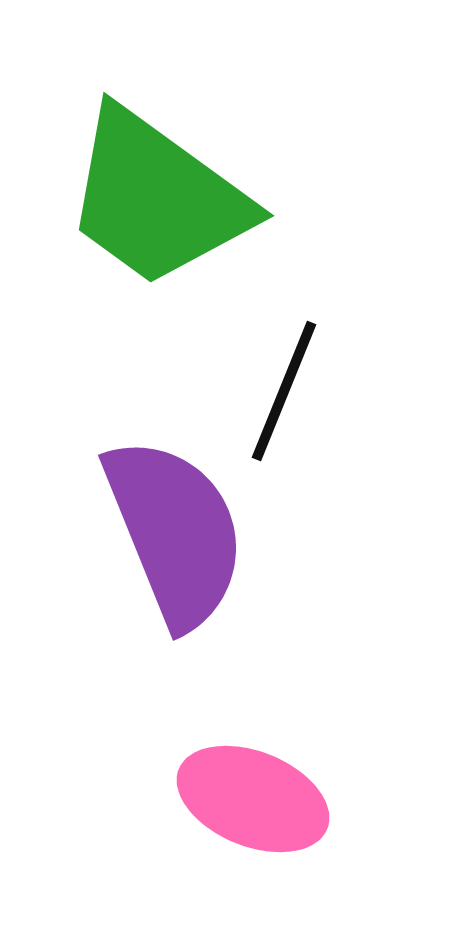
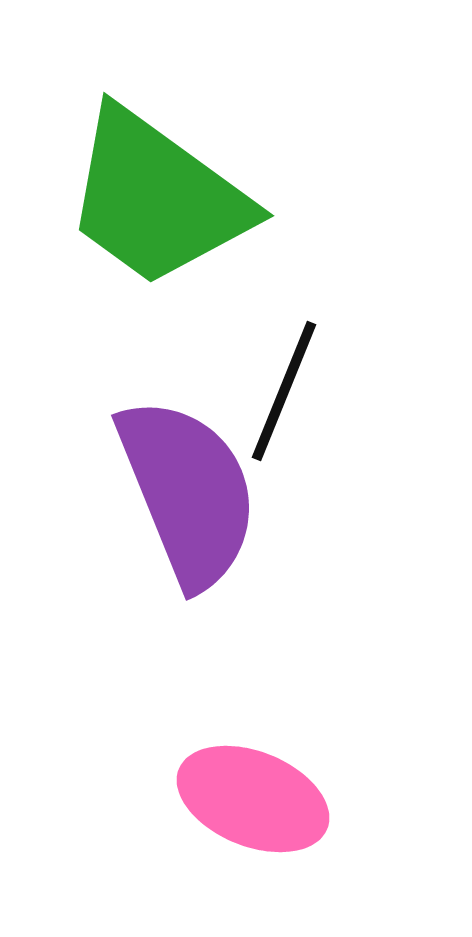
purple semicircle: moved 13 px right, 40 px up
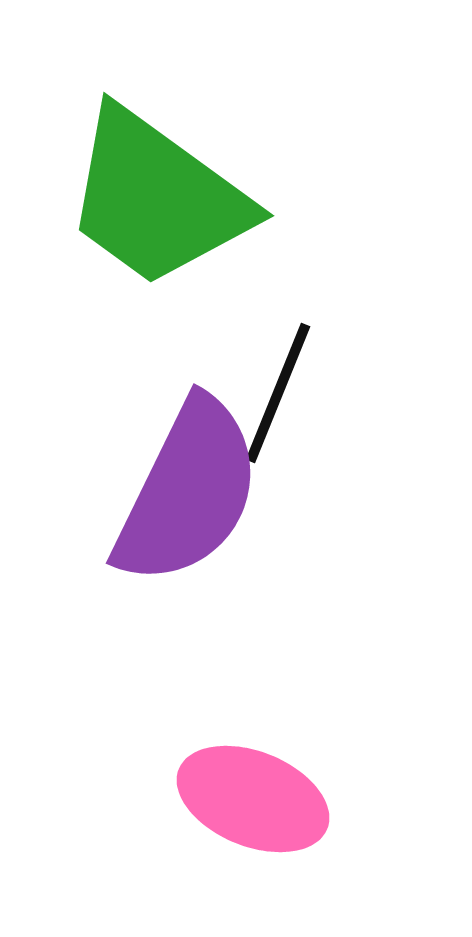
black line: moved 6 px left, 2 px down
purple semicircle: rotated 48 degrees clockwise
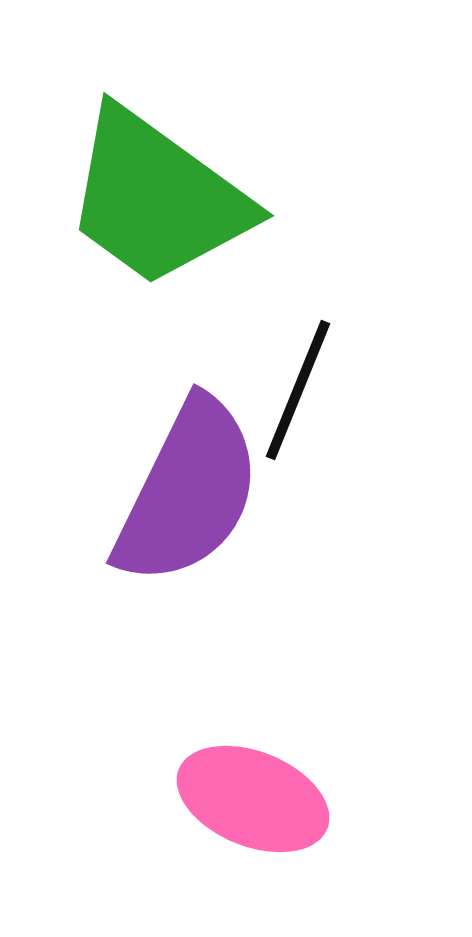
black line: moved 20 px right, 3 px up
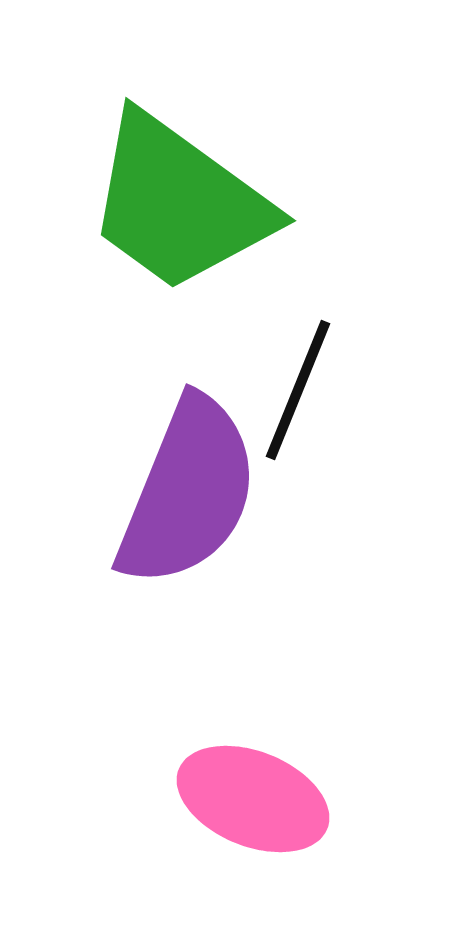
green trapezoid: moved 22 px right, 5 px down
purple semicircle: rotated 4 degrees counterclockwise
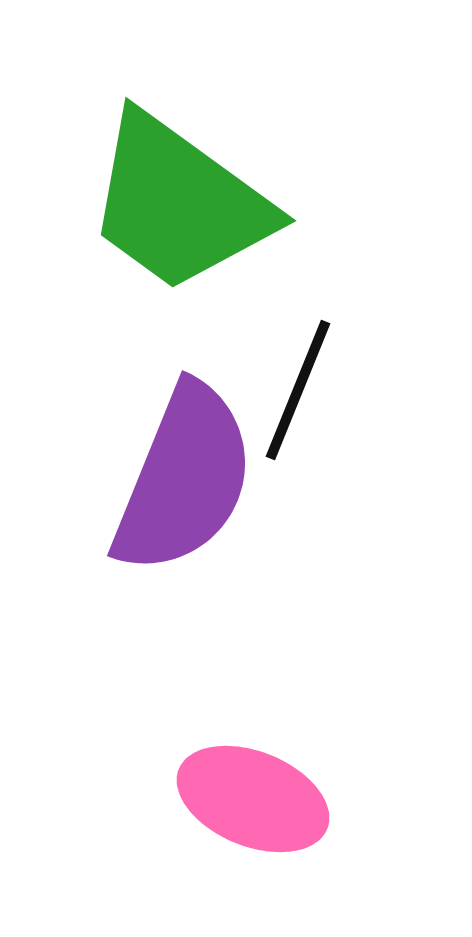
purple semicircle: moved 4 px left, 13 px up
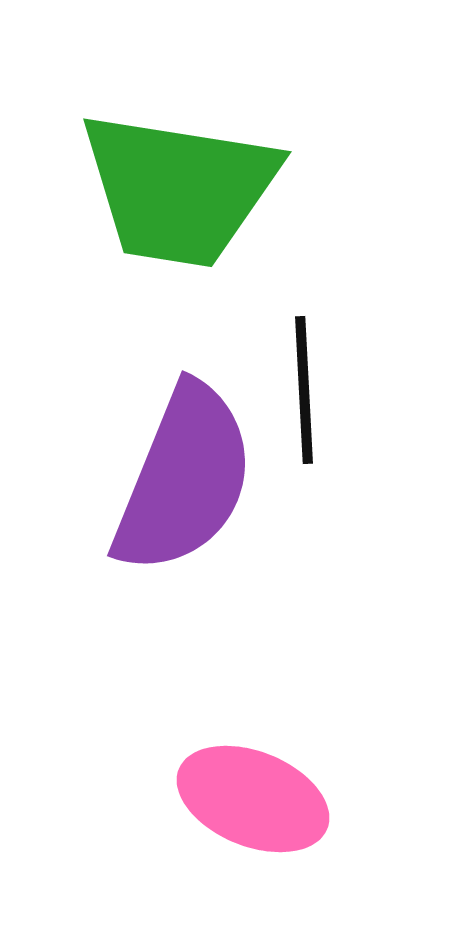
green trapezoid: moved 14 px up; rotated 27 degrees counterclockwise
black line: moved 6 px right; rotated 25 degrees counterclockwise
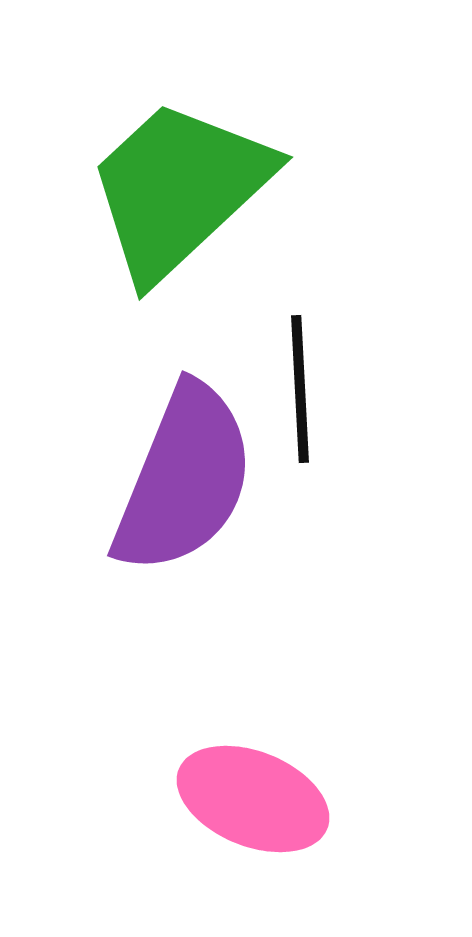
green trapezoid: rotated 128 degrees clockwise
black line: moved 4 px left, 1 px up
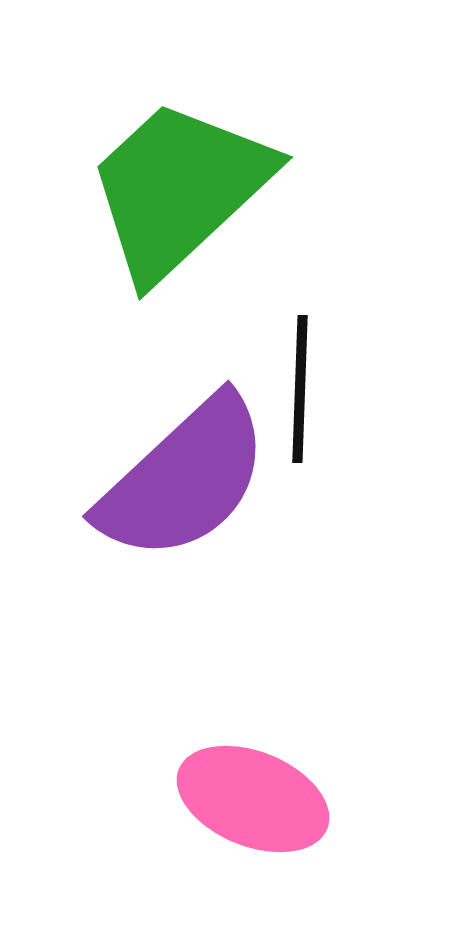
black line: rotated 5 degrees clockwise
purple semicircle: rotated 25 degrees clockwise
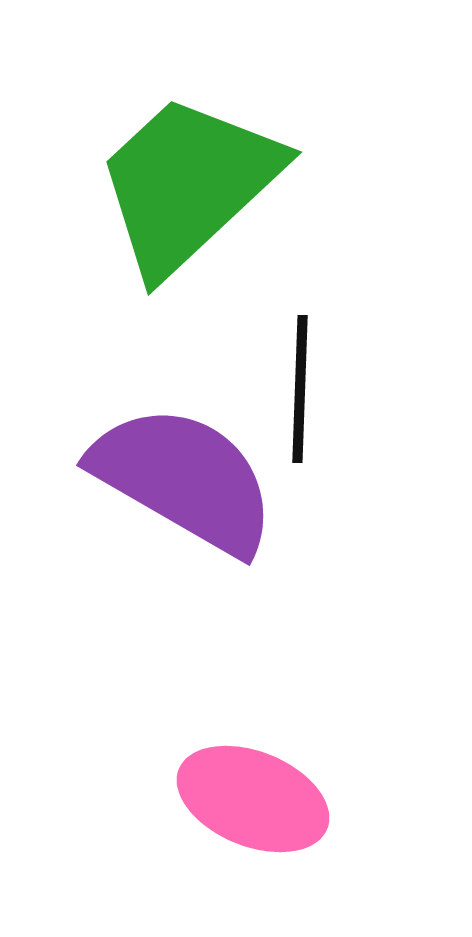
green trapezoid: moved 9 px right, 5 px up
purple semicircle: rotated 107 degrees counterclockwise
